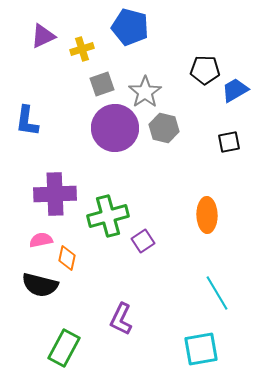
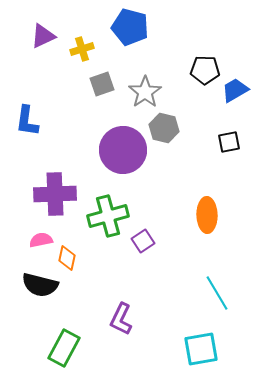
purple circle: moved 8 px right, 22 px down
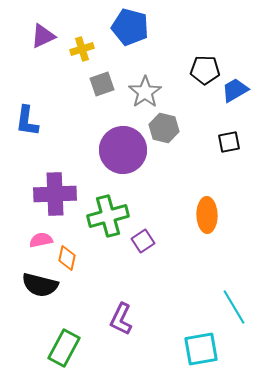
cyan line: moved 17 px right, 14 px down
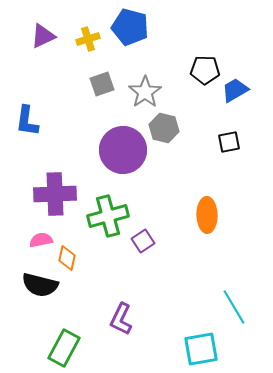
yellow cross: moved 6 px right, 10 px up
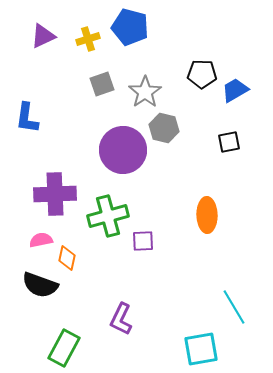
black pentagon: moved 3 px left, 4 px down
blue L-shape: moved 3 px up
purple square: rotated 30 degrees clockwise
black semicircle: rotated 6 degrees clockwise
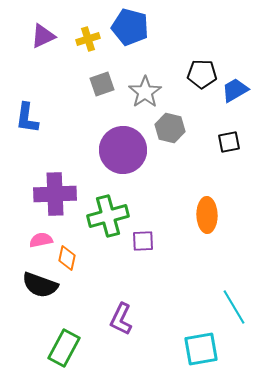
gray hexagon: moved 6 px right
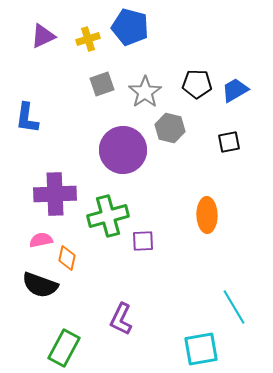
black pentagon: moved 5 px left, 10 px down
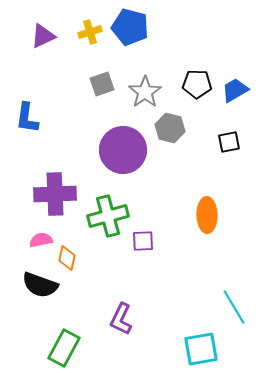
yellow cross: moved 2 px right, 7 px up
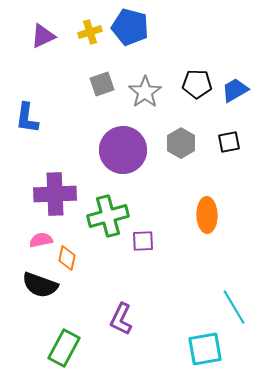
gray hexagon: moved 11 px right, 15 px down; rotated 16 degrees clockwise
cyan square: moved 4 px right
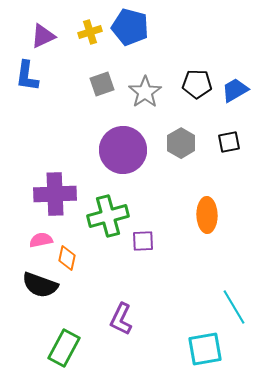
blue L-shape: moved 42 px up
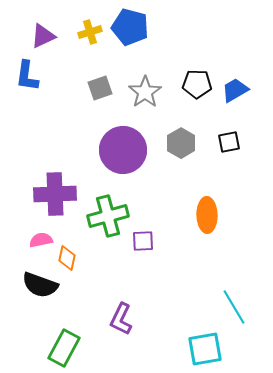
gray square: moved 2 px left, 4 px down
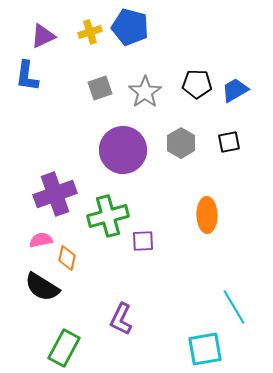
purple cross: rotated 18 degrees counterclockwise
black semicircle: moved 2 px right, 2 px down; rotated 12 degrees clockwise
